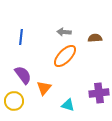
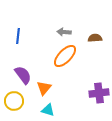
blue line: moved 3 px left, 1 px up
cyan triangle: moved 20 px left, 5 px down
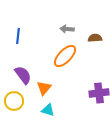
gray arrow: moved 3 px right, 3 px up
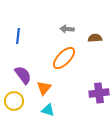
orange ellipse: moved 1 px left, 2 px down
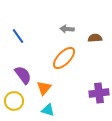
blue line: rotated 42 degrees counterclockwise
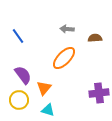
yellow circle: moved 5 px right, 1 px up
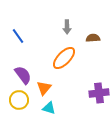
gray arrow: moved 2 px up; rotated 96 degrees counterclockwise
brown semicircle: moved 2 px left
cyan triangle: moved 1 px right, 2 px up
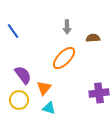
blue line: moved 5 px left, 5 px up
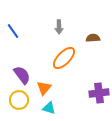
gray arrow: moved 8 px left
purple semicircle: moved 1 px left
